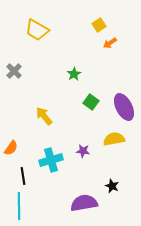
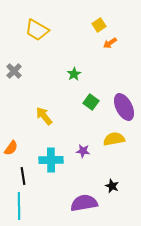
cyan cross: rotated 15 degrees clockwise
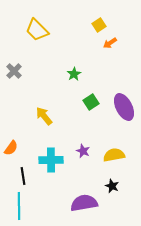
yellow trapezoid: rotated 15 degrees clockwise
green square: rotated 21 degrees clockwise
yellow semicircle: moved 16 px down
purple star: rotated 16 degrees clockwise
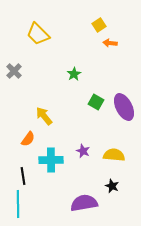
yellow trapezoid: moved 1 px right, 4 px down
orange arrow: rotated 40 degrees clockwise
green square: moved 5 px right; rotated 28 degrees counterclockwise
orange semicircle: moved 17 px right, 9 px up
yellow semicircle: rotated 15 degrees clockwise
cyan line: moved 1 px left, 2 px up
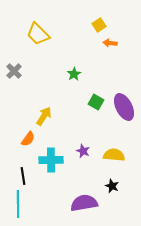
yellow arrow: rotated 72 degrees clockwise
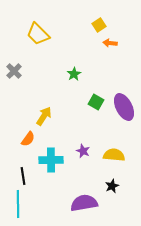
black star: rotated 24 degrees clockwise
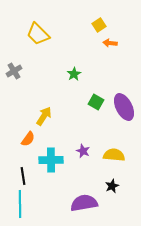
gray cross: rotated 14 degrees clockwise
cyan line: moved 2 px right
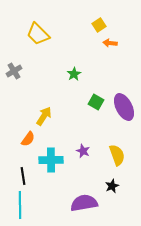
yellow semicircle: moved 3 px right; rotated 65 degrees clockwise
cyan line: moved 1 px down
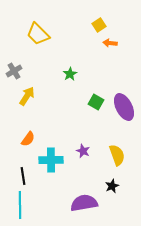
green star: moved 4 px left
yellow arrow: moved 17 px left, 20 px up
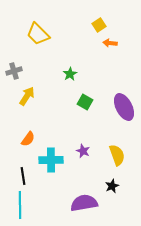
gray cross: rotated 14 degrees clockwise
green square: moved 11 px left
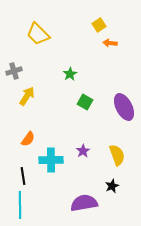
purple star: rotated 16 degrees clockwise
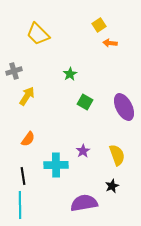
cyan cross: moved 5 px right, 5 px down
